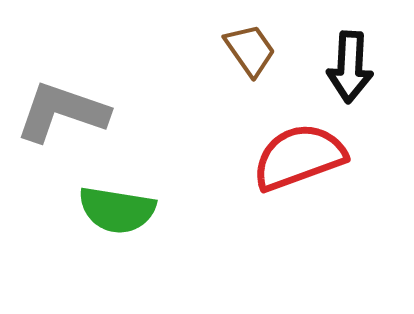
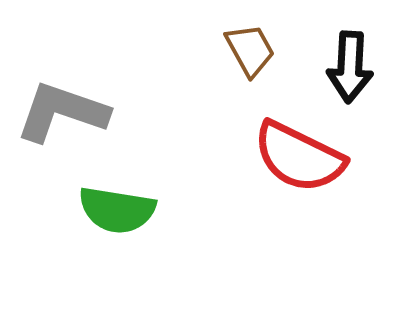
brown trapezoid: rotated 6 degrees clockwise
red semicircle: rotated 134 degrees counterclockwise
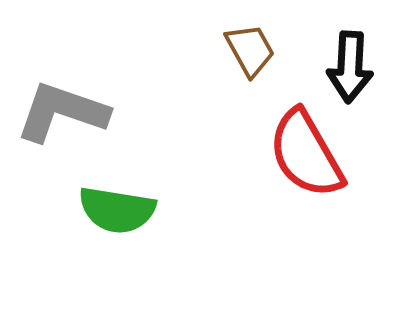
red semicircle: moved 7 px right, 3 px up; rotated 34 degrees clockwise
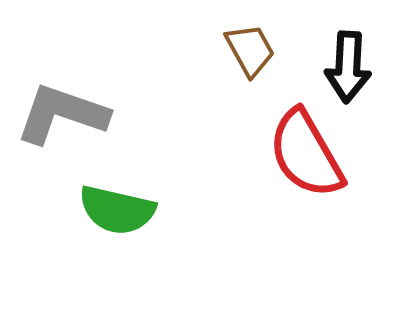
black arrow: moved 2 px left
gray L-shape: moved 2 px down
green semicircle: rotated 4 degrees clockwise
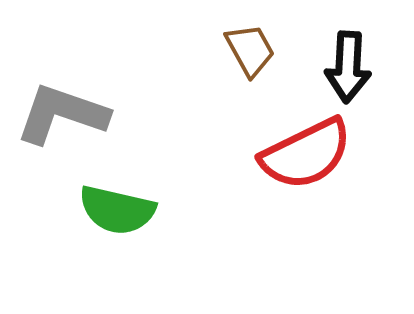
red semicircle: rotated 86 degrees counterclockwise
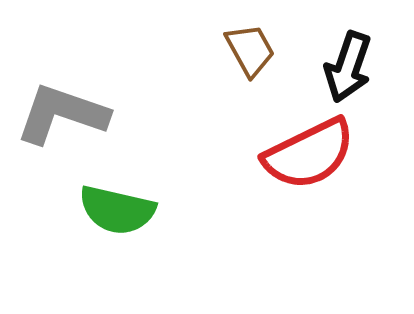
black arrow: rotated 16 degrees clockwise
red semicircle: moved 3 px right
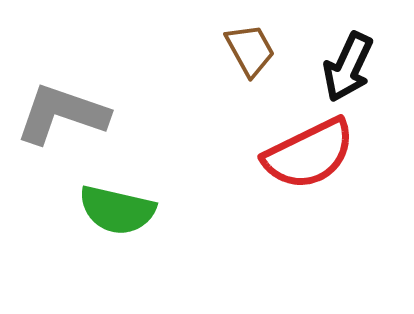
black arrow: rotated 6 degrees clockwise
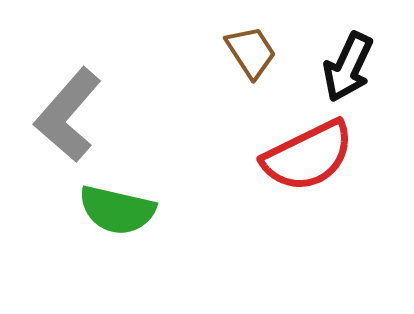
brown trapezoid: moved 1 px right, 2 px down; rotated 4 degrees counterclockwise
gray L-shape: moved 6 px right, 1 px down; rotated 68 degrees counterclockwise
red semicircle: moved 1 px left, 2 px down
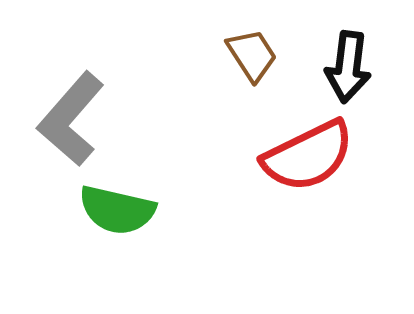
brown trapezoid: moved 1 px right, 3 px down
black arrow: rotated 18 degrees counterclockwise
gray L-shape: moved 3 px right, 4 px down
